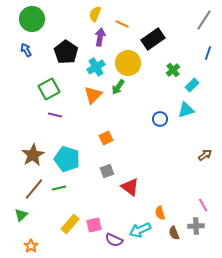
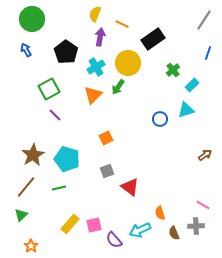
purple line: rotated 32 degrees clockwise
brown line: moved 8 px left, 2 px up
pink line: rotated 32 degrees counterclockwise
purple semicircle: rotated 24 degrees clockwise
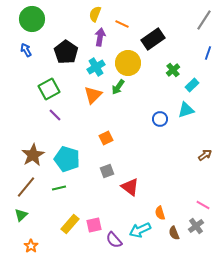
gray cross: rotated 35 degrees counterclockwise
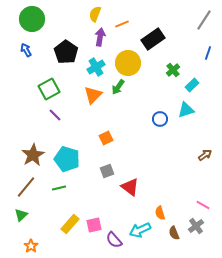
orange line: rotated 48 degrees counterclockwise
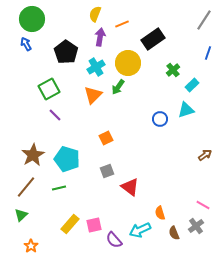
blue arrow: moved 6 px up
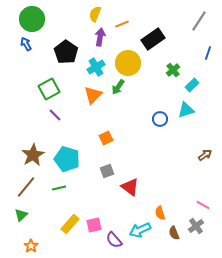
gray line: moved 5 px left, 1 px down
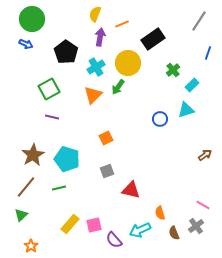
blue arrow: rotated 144 degrees clockwise
purple line: moved 3 px left, 2 px down; rotated 32 degrees counterclockwise
red triangle: moved 1 px right, 3 px down; rotated 24 degrees counterclockwise
